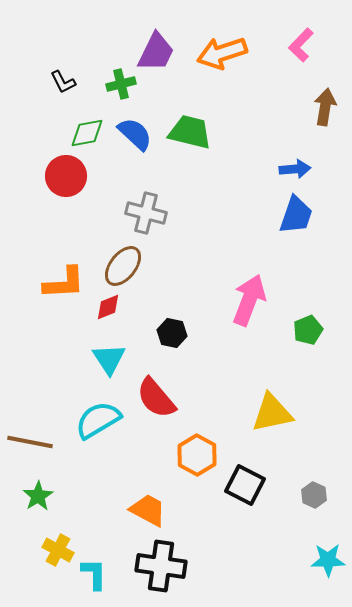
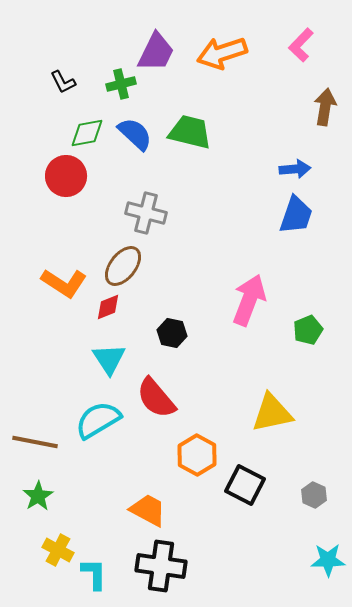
orange L-shape: rotated 36 degrees clockwise
brown line: moved 5 px right
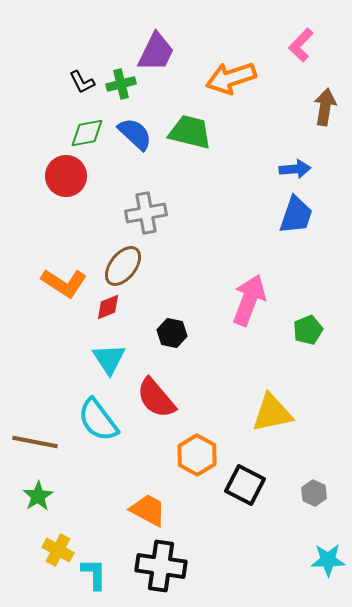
orange arrow: moved 9 px right, 25 px down
black L-shape: moved 19 px right
gray cross: rotated 24 degrees counterclockwise
cyan semicircle: rotated 96 degrees counterclockwise
gray hexagon: moved 2 px up
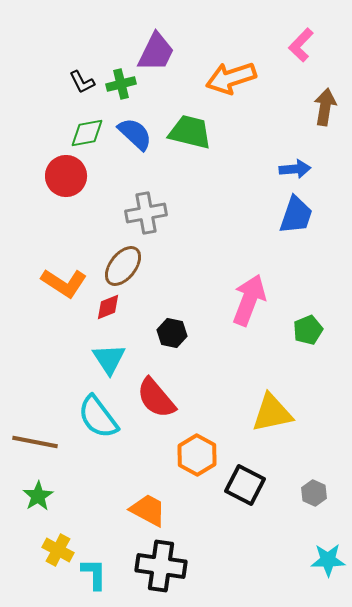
cyan semicircle: moved 3 px up
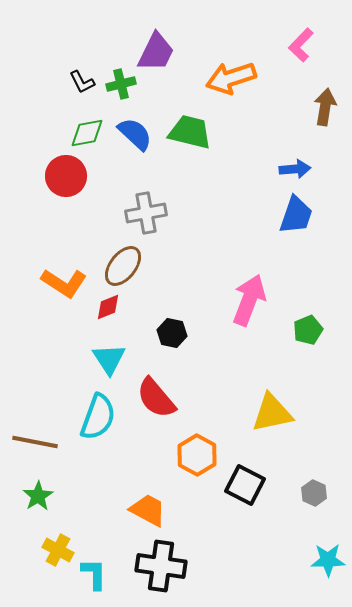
cyan semicircle: rotated 123 degrees counterclockwise
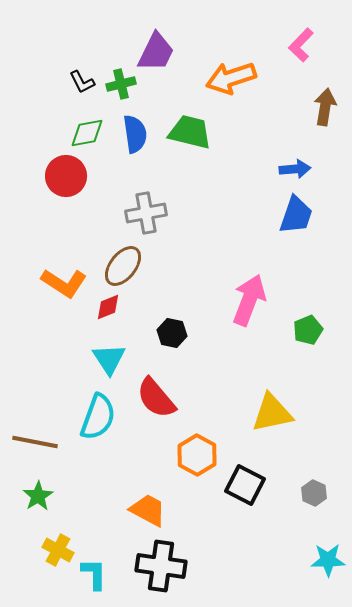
blue semicircle: rotated 39 degrees clockwise
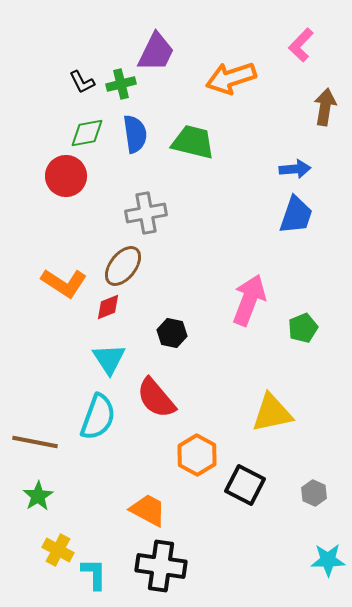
green trapezoid: moved 3 px right, 10 px down
green pentagon: moved 5 px left, 2 px up
